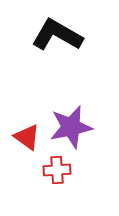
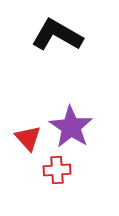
purple star: rotated 27 degrees counterclockwise
red triangle: moved 1 px right, 1 px down; rotated 12 degrees clockwise
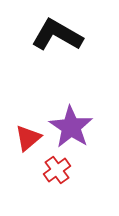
red triangle: rotated 32 degrees clockwise
red cross: rotated 32 degrees counterclockwise
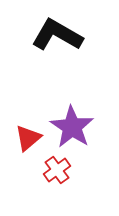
purple star: moved 1 px right
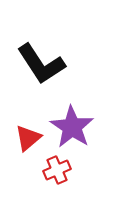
black L-shape: moved 16 px left, 29 px down; rotated 153 degrees counterclockwise
red cross: rotated 12 degrees clockwise
